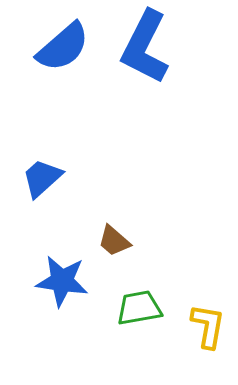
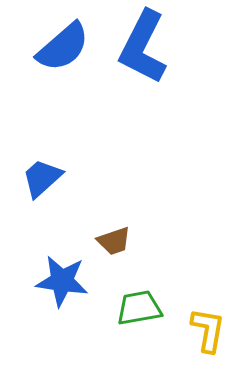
blue L-shape: moved 2 px left
brown trapezoid: rotated 60 degrees counterclockwise
yellow L-shape: moved 4 px down
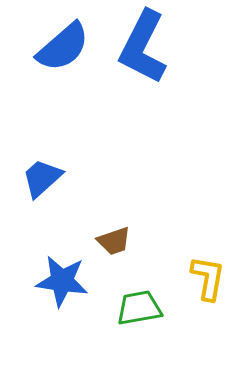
yellow L-shape: moved 52 px up
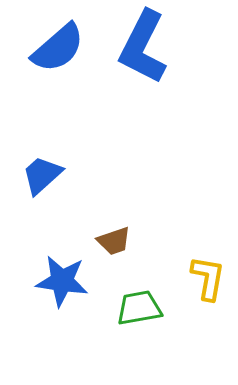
blue semicircle: moved 5 px left, 1 px down
blue trapezoid: moved 3 px up
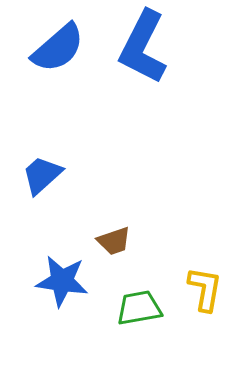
yellow L-shape: moved 3 px left, 11 px down
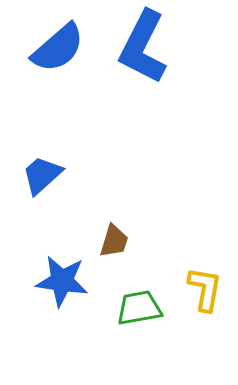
brown trapezoid: rotated 54 degrees counterclockwise
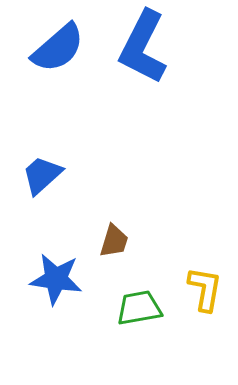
blue star: moved 6 px left, 2 px up
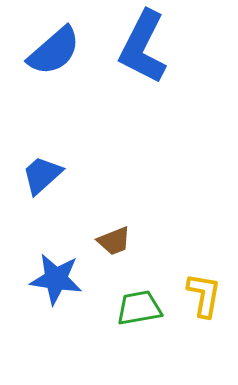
blue semicircle: moved 4 px left, 3 px down
brown trapezoid: rotated 51 degrees clockwise
yellow L-shape: moved 1 px left, 6 px down
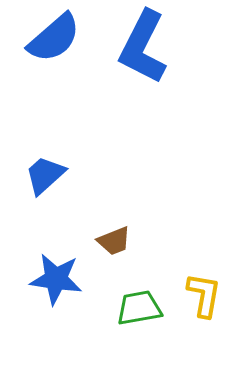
blue semicircle: moved 13 px up
blue trapezoid: moved 3 px right
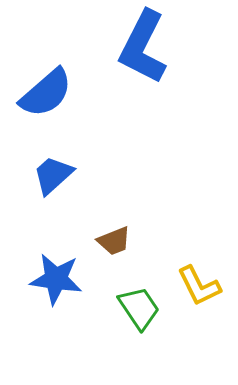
blue semicircle: moved 8 px left, 55 px down
blue trapezoid: moved 8 px right
yellow L-shape: moved 5 px left, 9 px up; rotated 144 degrees clockwise
green trapezoid: rotated 66 degrees clockwise
